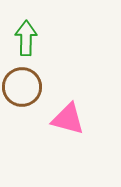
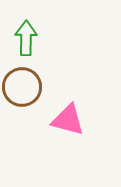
pink triangle: moved 1 px down
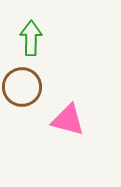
green arrow: moved 5 px right
